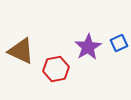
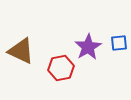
blue square: rotated 18 degrees clockwise
red hexagon: moved 5 px right, 1 px up
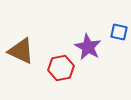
blue square: moved 11 px up; rotated 18 degrees clockwise
purple star: rotated 12 degrees counterclockwise
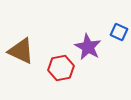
blue square: rotated 12 degrees clockwise
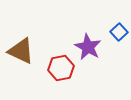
blue square: rotated 24 degrees clockwise
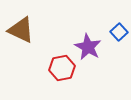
brown triangle: moved 21 px up
red hexagon: moved 1 px right
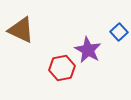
purple star: moved 3 px down
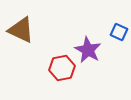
blue square: rotated 24 degrees counterclockwise
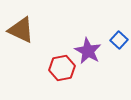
blue square: moved 8 px down; rotated 18 degrees clockwise
purple star: moved 1 px down
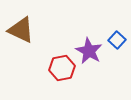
blue square: moved 2 px left
purple star: moved 1 px right
